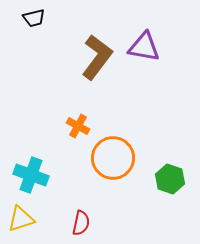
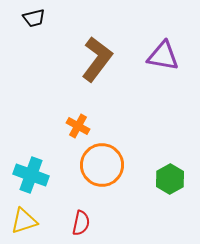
purple triangle: moved 19 px right, 9 px down
brown L-shape: moved 2 px down
orange circle: moved 11 px left, 7 px down
green hexagon: rotated 12 degrees clockwise
yellow triangle: moved 3 px right, 2 px down
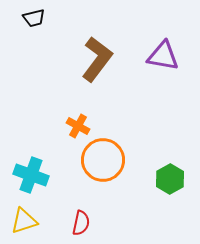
orange circle: moved 1 px right, 5 px up
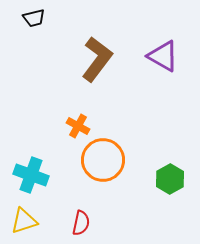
purple triangle: rotated 20 degrees clockwise
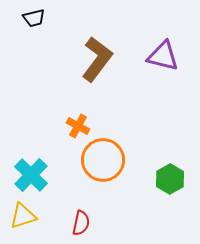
purple triangle: rotated 16 degrees counterclockwise
cyan cross: rotated 24 degrees clockwise
yellow triangle: moved 1 px left, 5 px up
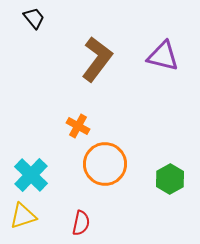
black trapezoid: rotated 115 degrees counterclockwise
orange circle: moved 2 px right, 4 px down
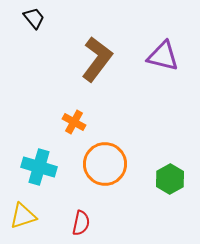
orange cross: moved 4 px left, 4 px up
cyan cross: moved 8 px right, 8 px up; rotated 28 degrees counterclockwise
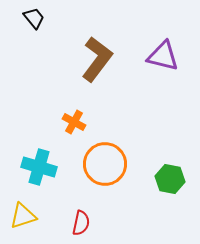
green hexagon: rotated 20 degrees counterclockwise
